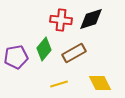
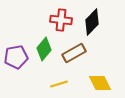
black diamond: moved 1 px right, 3 px down; rotated 28 degrees counterclockwise
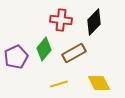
black diamond: moved 2 px right
purple pentagon: rotated 15 degrees counterclockwise
yellow diamond: moved 1 px left
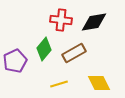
black diamond: rotated 36 degrees clockwise
purple pentagon: moved 1 px left, 4 px down
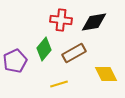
yellow diamond: moved 7 px right, 9 px up
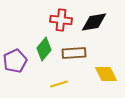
brown rectangle: rotated 25 degrees clockwise
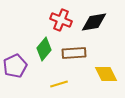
red cross: rotated 15 degrees clockwise
purple pentagon: moved 5 px down
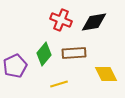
green diamond: moved 5 px down
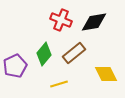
brown rectangle: rotated 35 degrees counterclockwise
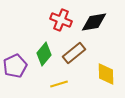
yellow diamond: rotated 25 degrees clockwise
